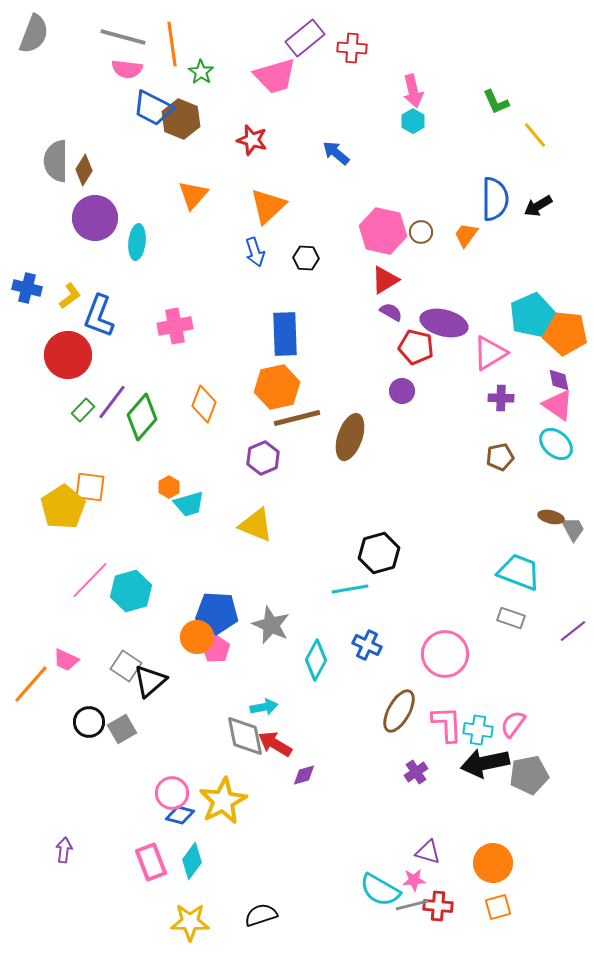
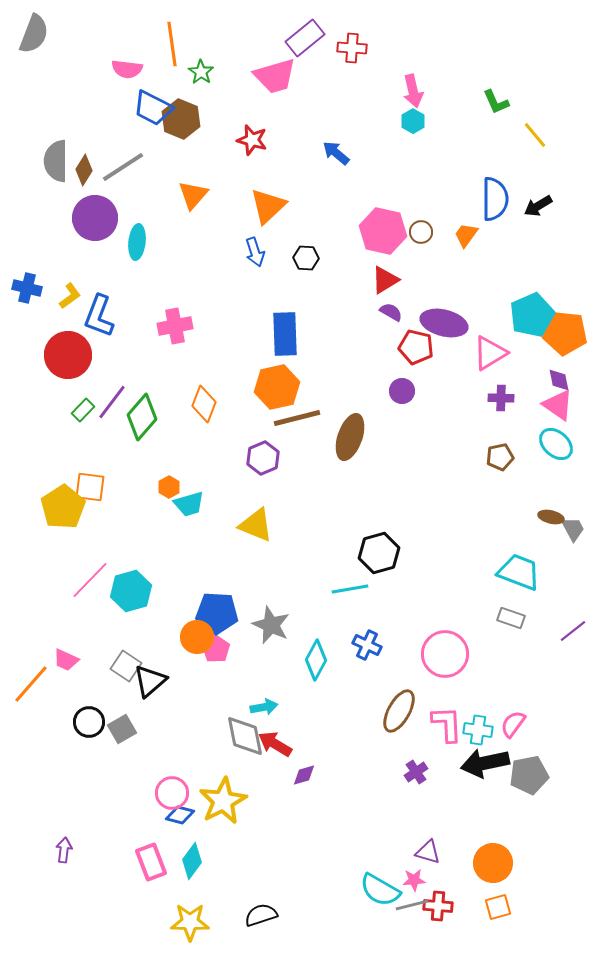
gray line at (123, 37): moved 130 px down; rotated 48 degrees counterclockwise
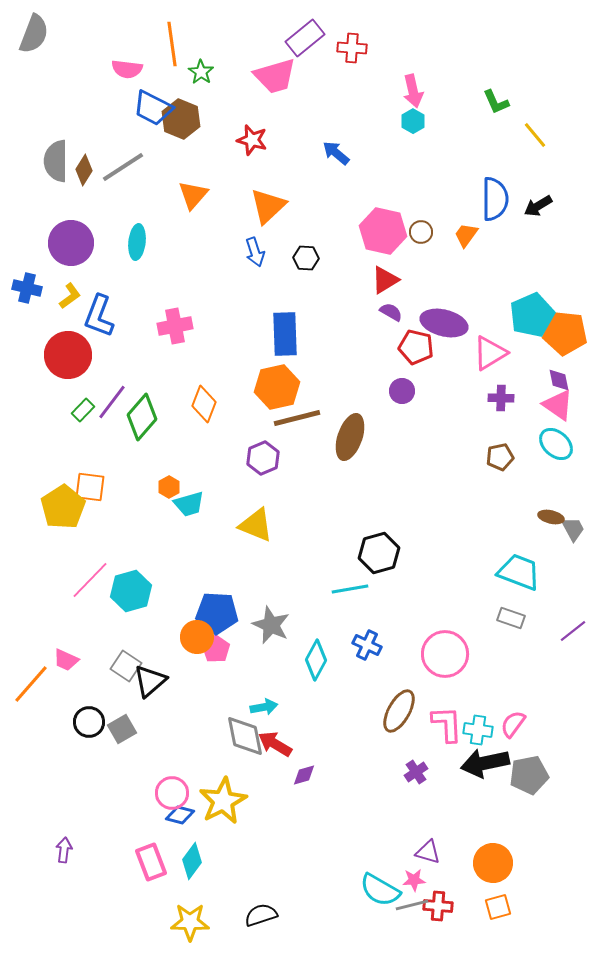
purple circle at (95, 218): moved 24 px left, 25 px down
